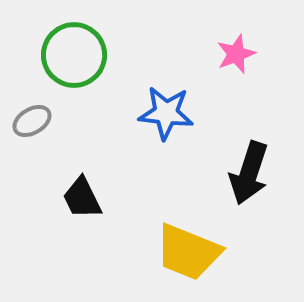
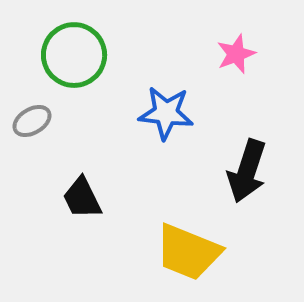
black arrow: moved 2 px left, 2 px up
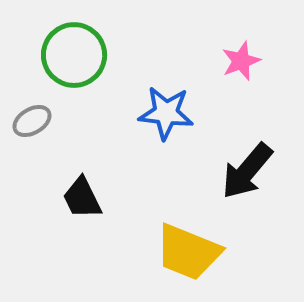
pink star: moved 5 px right, 7 px down
black arrow: rotated 22 degrees clockwise
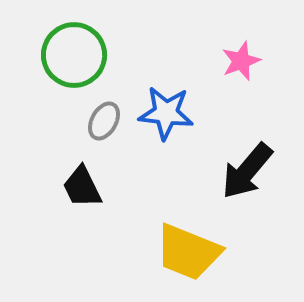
gray ellipse: moved 72 px right; rotated 30 degrees counterclockwise
black trapezoid: moved 11 px up
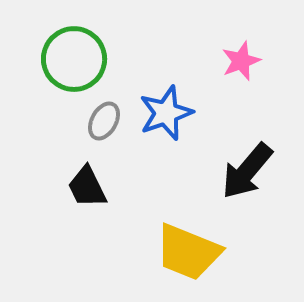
green circle: moved 4 px down
blue star: rotated 26 degrees counterclockwise
black trapezoid: moved 5 px right
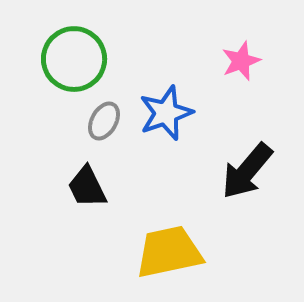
yellow trapezoid: moved 19 px left; rotated 146 degrees clockwise
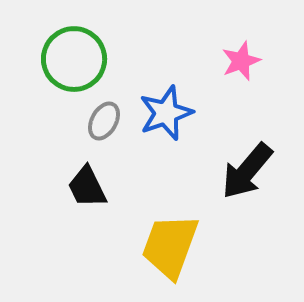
yellow trapezoid: moved 1 px right, 6 px up; rotated 58 degrees counterclockwise
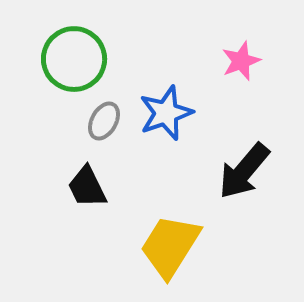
black arrow: moved 3 px left
yellow trapezoid: rotated 12 degrees clockwise
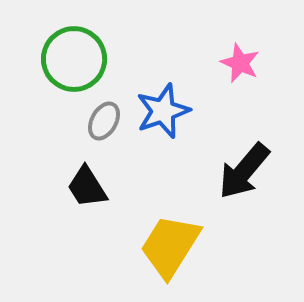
pink star: moved 1 px left, 2 px down; rotated 27 degrees counterclockwise
blue star: moved 3 px left, 2 px up
black trapezoid: rotated 6 degrees counterclockwise
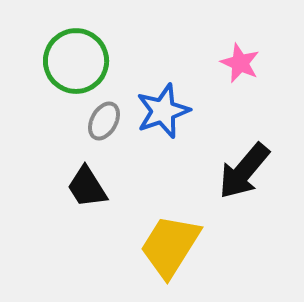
green circle: moved 2 px right, 2 px down
